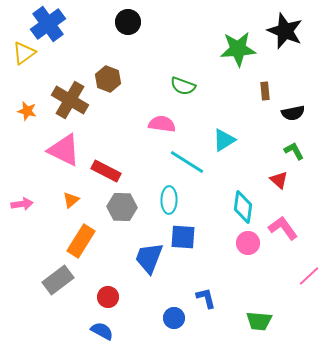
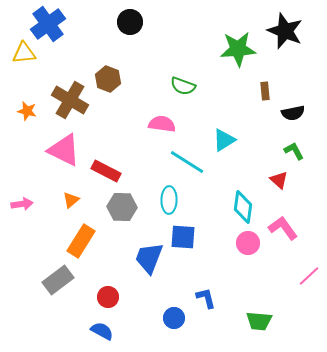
black circle: moved 2 px right
yellow triangle: rotated 30 degrees clockwise
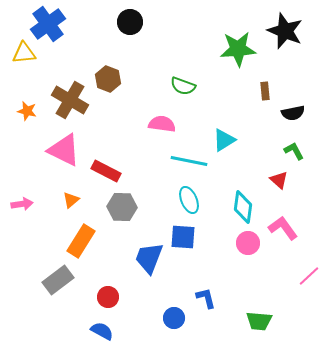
cyan line: moved 2 px right, 1 px up; rotated 21 degrees counterclockwise
cyan ellipse: moved 20 px right; rotated 24 degrees counterclockwise
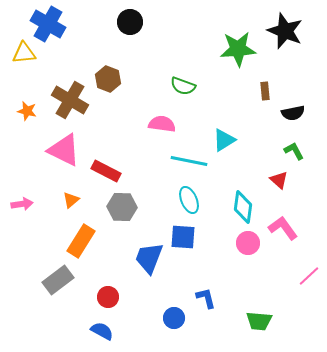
blue cross: rotated 24 degrees counterclockwise
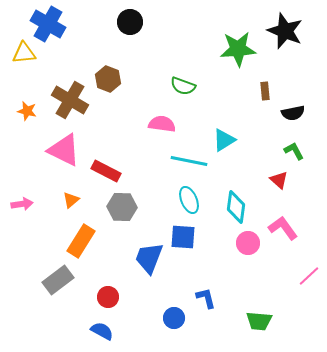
cyan diamond: moved 7 px left
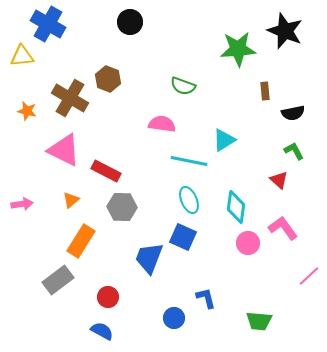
yellow triangle: moved 2 px left, 3 px down
brown cross: moved 2 px up
blue square: rotated 20 degrees clockwise
